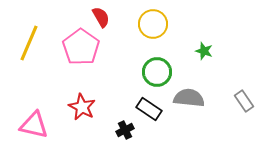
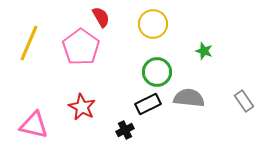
black rectangle: moved 1 px left, 5 px up; rotated 60 degrees counterclockwise
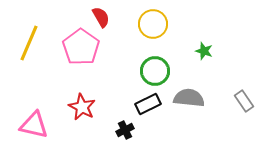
green circle: moved 2 px left, 1 px up
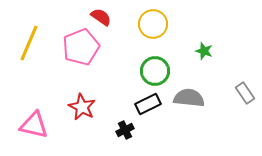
red semicircle: rotated 25 degrees counterclockwise
pink pentagon: rotated 15 degrees clockwise
gray rectangle: moved 1 px right, 8 px up
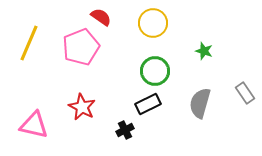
yellow circle: moved 1 px up
gray semicircle: moved 11 px right, 5 px down; rotated 80 degrees counterclockwise
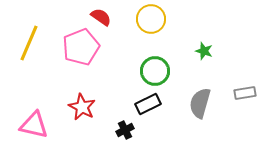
yellow circle: moved 2 px left, 4 px up
gray rectangle: rotated 65 degrees counterclockwise
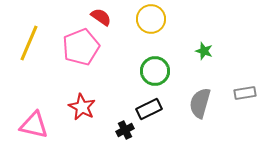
black rectangle: moved 1 px right, 5 px down
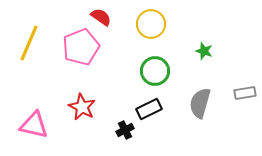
yellow circle: moved 5 px down
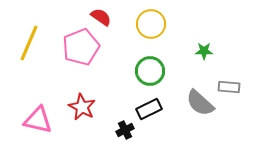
green star: rotated 18 degrees counterclockwise
green circle: moved 5 px left
gray rectangle: moved 16 px left, 6 px up; rotated 15 degrees clockwise
gray semicircle: rotated 64 degrees counterclockwise
pink triangle: moved 4 px right, 5 px up
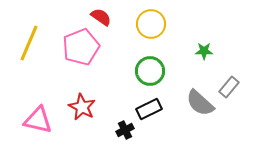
gray rectangle: rotated 55 degrees counterclockwise
